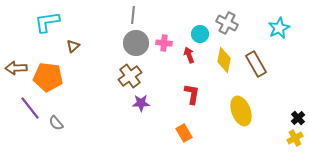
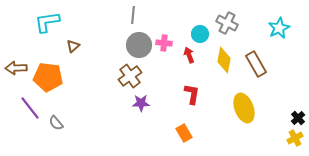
gray circle: moved 3 px right, 2 px down
yellow ellipse: moved 3 px right, 3 px up
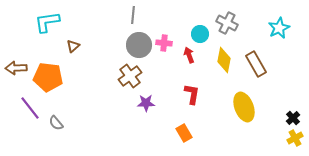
purple star: moved 5 px right
yellow ellipse: moved 1 px up
black cross: moved 5 px left
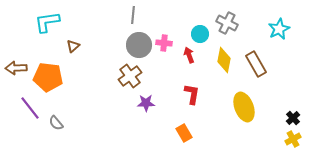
cyan star: moved 1 px down
yellow cross: moved 2 px left, 1 px down
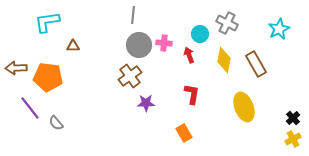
brown triangle: rotated 40 degrees clockwise
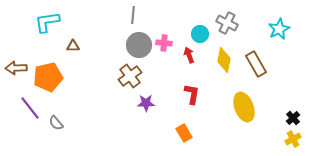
orange pentagon: rotated 20 degrees counterclockwise
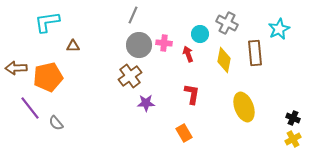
gray line: rotated 18 degrees clockwise
red arrow: moved 1 px left, 1 px up
brown rectangle: moved 1 px left, 11 px up; rotated 25 degrees clockwise
black cross: rotated 24 degrees counterclockwise
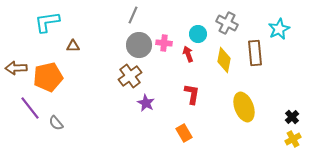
cyan circle: moved 2 px left
purple star: rotated 30 degrees clockwise
black cross: moved 1 px left, 1 px up; rotated 24 degrees clockwise
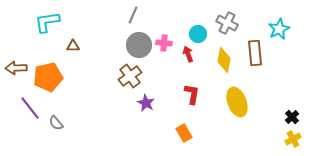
yellow ellipse: moved 7 px left, 5 px up
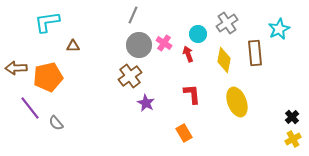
gray cross: rotated 30 degrees clockwise
pink cross: rotated 28 degrees clockwise
red L-shape: rotated 15 degrees counterclockwise
